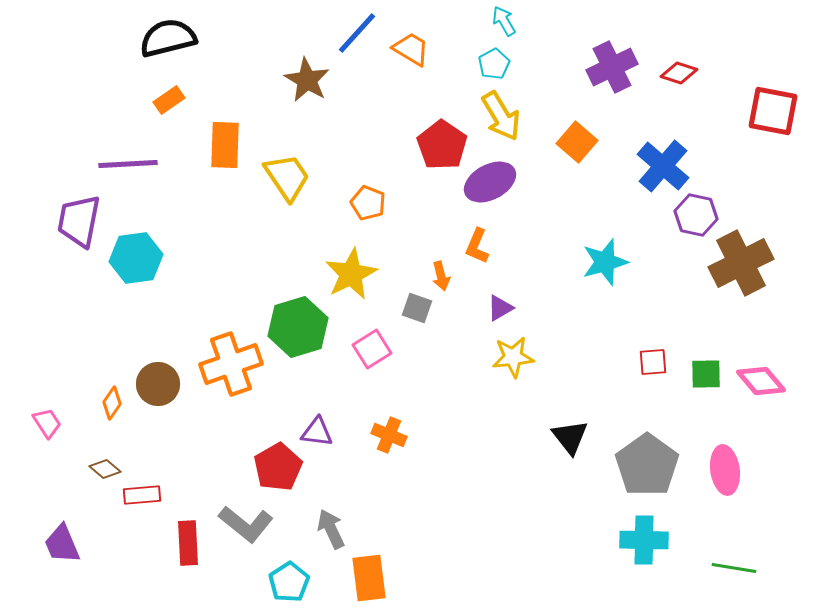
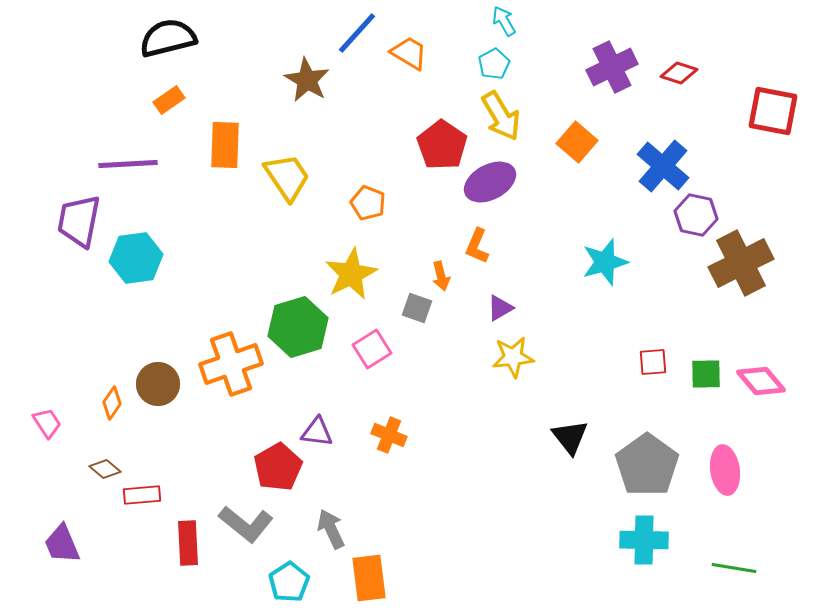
orange trapezoid at (411, 49): moved 2 px left, 4 px down
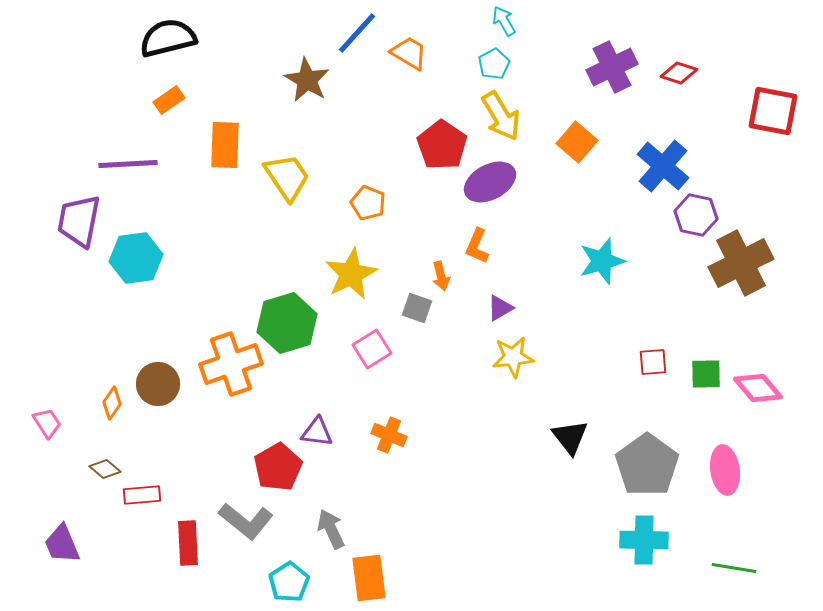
cyan star at (605, 262): moved 3 px left, 1 px up
green hexagon at (298, 327): moved 11 px left, 4 px up
pink diamond at (761, 381): moved 3 px left, 7 px down
gray L-shape at (246, 524): moved 3 px up
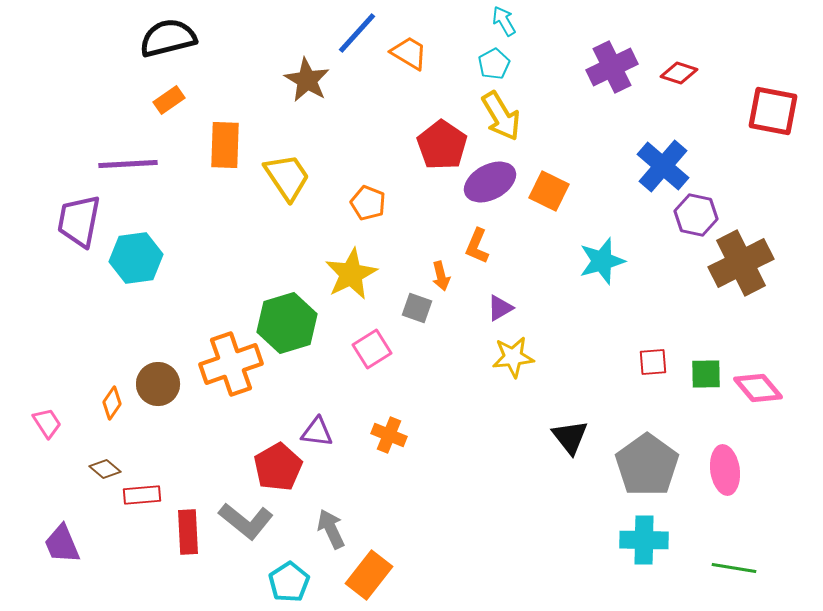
orange square at (577, 142): moved 28 px left, 49 px down; rotated 15 degrees counterclockwise
red rectangle at (188, 543): moved 11 px up
orange rectangle at (369, 578): moved 3 px up; rotated 45 degrees clockwise
